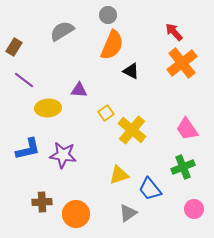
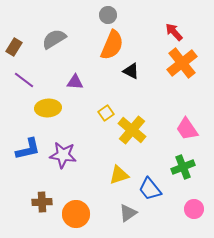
gray semicircle: moved 8 px left, 8 px down
purple triangle: moved 4 px left, 8 px up
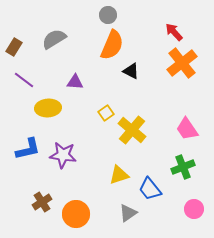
brown cross: rotated 30 degrees counterclockwise
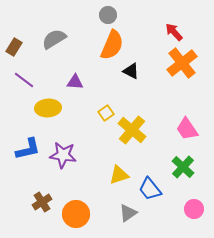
green cross: rotated 25 degrees counterclockwise
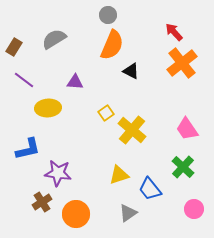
purple star: moved 5 px left, 18 px down
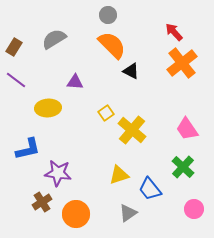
orange semicircle: rotated 68 degrees counterclockwise
purple line: moved 8 px left
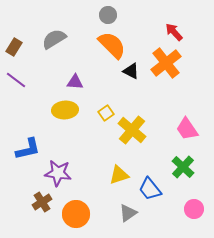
orange cross: moved 16 px left
yellow ellipse: moved 17 px right, 2 px down
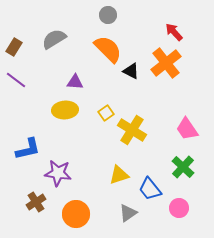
orange semicircle: moved 4 px left, 4 px down
yellow cross: rotated 8 degrees counterclockwise
brown cross: moved 6 px left
pink circle: moved 15 px left, 1 px up
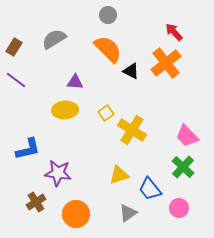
pink trapezoid: moved 7 px down; rotated 10 degrees counterclockwise
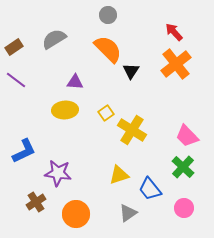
brown rectangle: rotated 24 degrees clockwise
orange cross: moved 10 px right, 1 px down
black triangle: rotated 36 degrees clockwise
blue L-shape: moved 4 px left, 2 px down; rotated 12 degrees counterclockwise
pink circle: moved 5 px right
